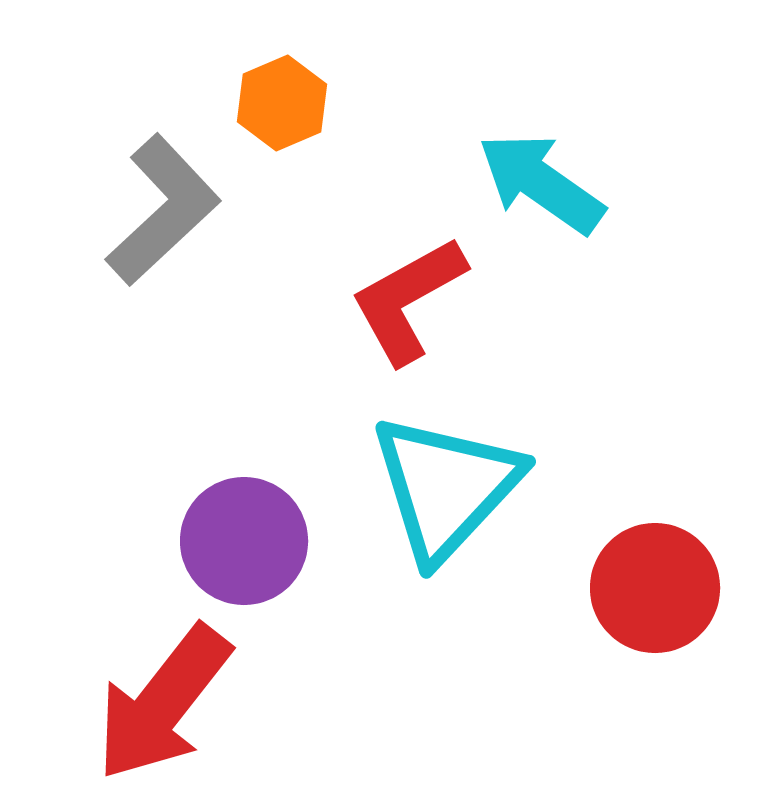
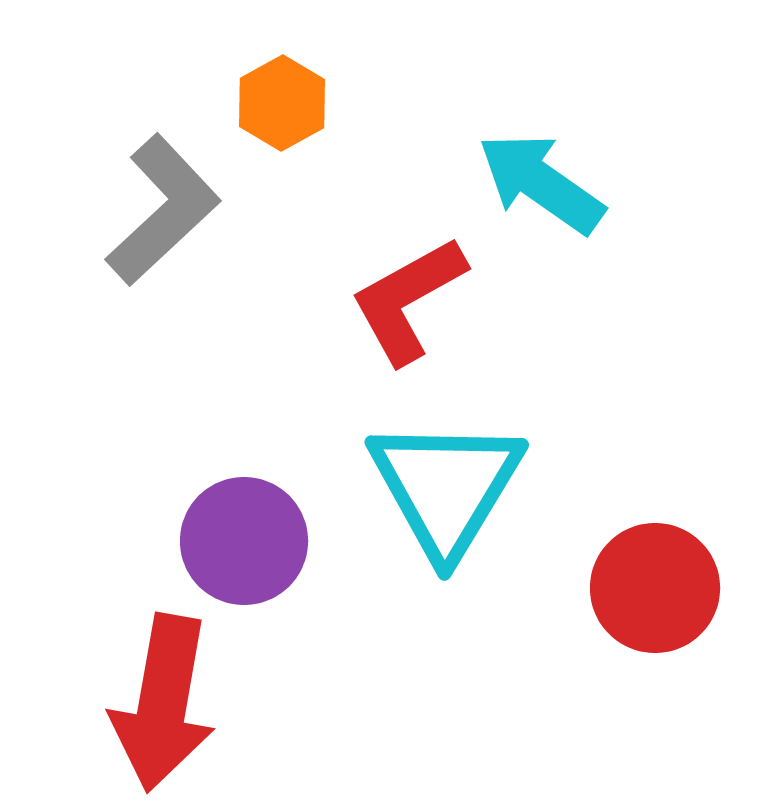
orange hexagon: rotated 6 degrees counterclockwise
cyan triangle: rotated 12 degrees counterclockwise
red arrow: rotated 28 degrees counterclockwise
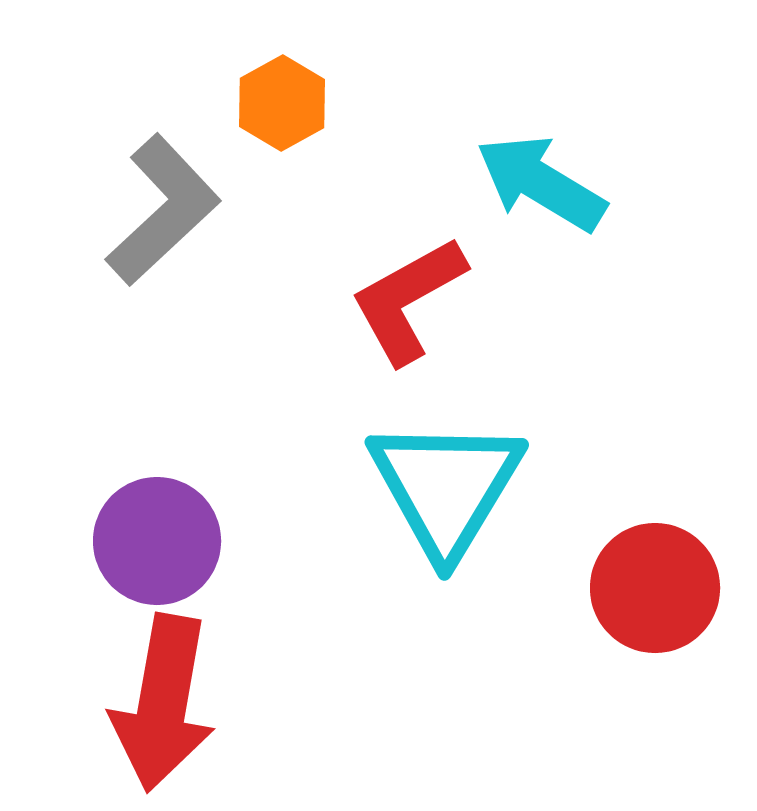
cyan arrow: rotated 4 degrees counterclockwise
purple circle: moved 87 px left
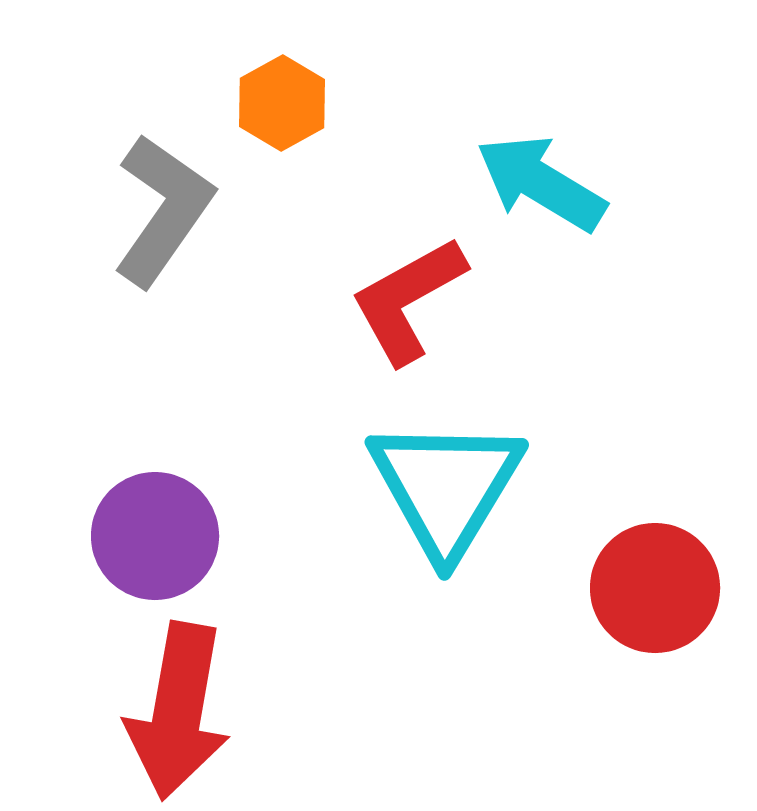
gray L-shape: rotated 12 degrees counterclockwise
purple circle: moved 2 px left, 5 px up
red arrow: moved 15 px right, 8 px down
